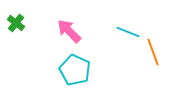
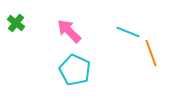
orange line: moved 2 px left, 1 px down
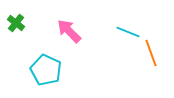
cyan pentagon: moved 29 px left
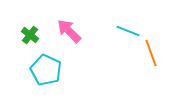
green cross: moved 14 px right, 12 px down
cyan line: moved 1 px up
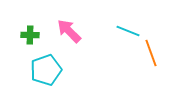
green cross: rotated 36 degrees counterclockwise
cyan pentagon: rotated 28 degrees clockwise
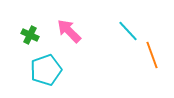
cyan line: rotated 25 degrees clockwise
green cross: rotated 24 degrees clockwise
orange line: moved 1 px right, 2 px down
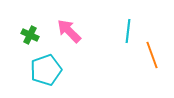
cyan line: rotated 50 degrees clockwise
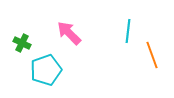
pink arrow: moved 2 px down
green cross: moved 8 px left, 8 px down
